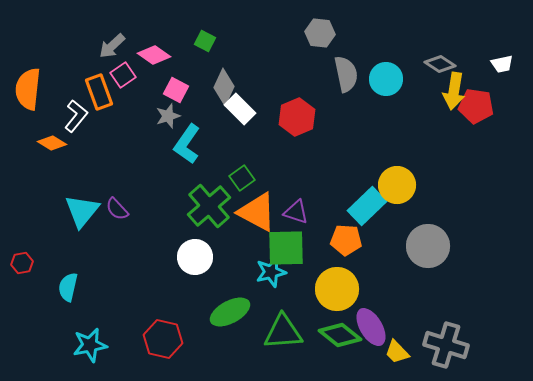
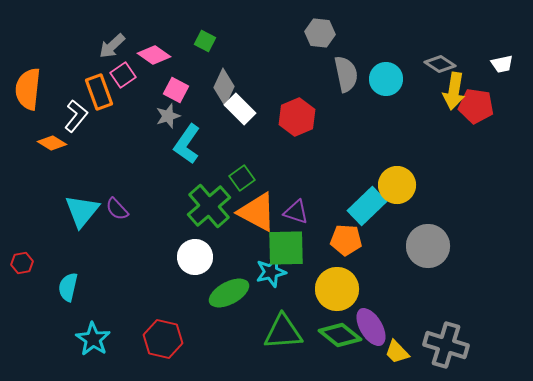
green ellipse at (230, 312): moved 1 px left, 19 px up
cyan star at (90, 345): moved 3 px right, 6 px up; rotated 28 degrees counterclockwise
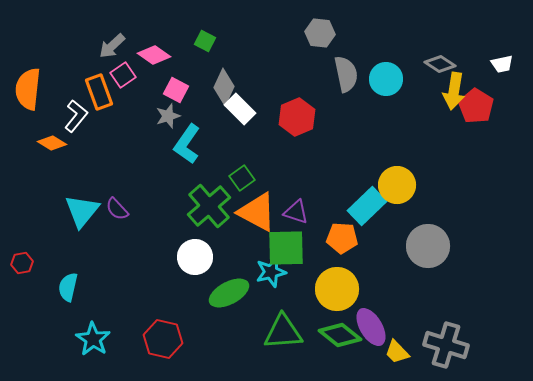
red pentagon at (476, 106): rotated 24 degrees clockwise
orange pentagon at (346, 240): moved 4 px left, 2 px up
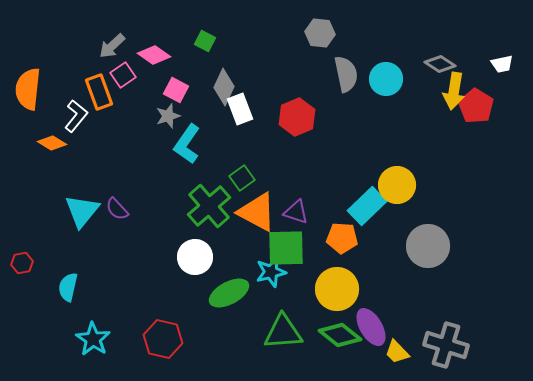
white rectangle at (240, 109): rotated 24 degrees clockwise
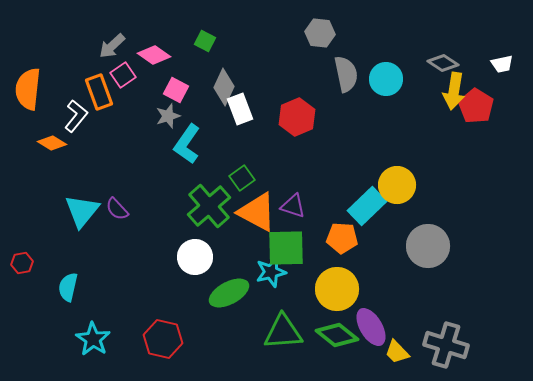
gray diamond at (440, 64): moved 3 px right, 1 px up
purple triangle at (296, 212): moved 3 px left, 6 px up
green diamond at (340, 335): moved 3 px left
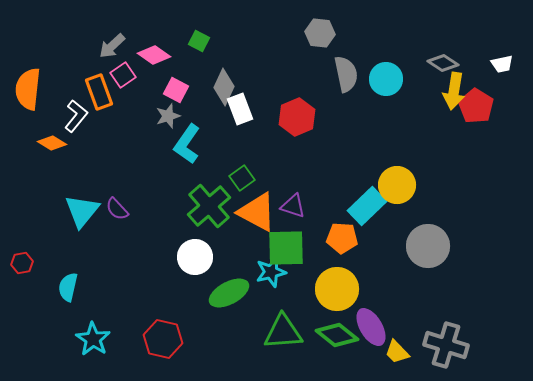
green square at (205, 41): moved 6 px left
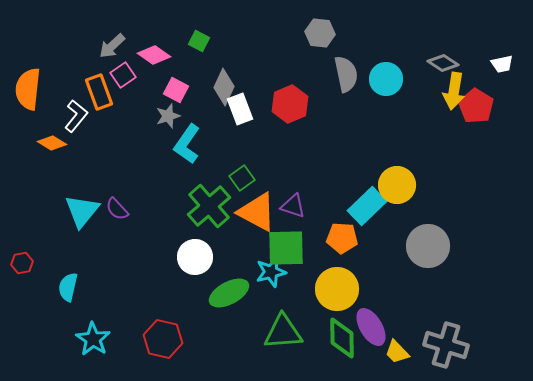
red hexagon at (297, 117): moved 7 px left, 13 px up
green diamond at (337, 335): moved 5 px right, 3 px down; rotated 51 degrees clockwise
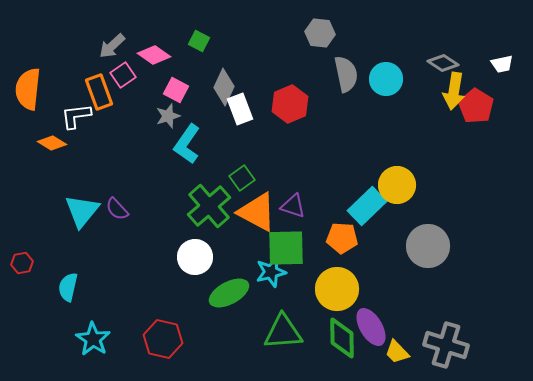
white L-shape at (76, 116): rotated 136 degrees counterclockwise
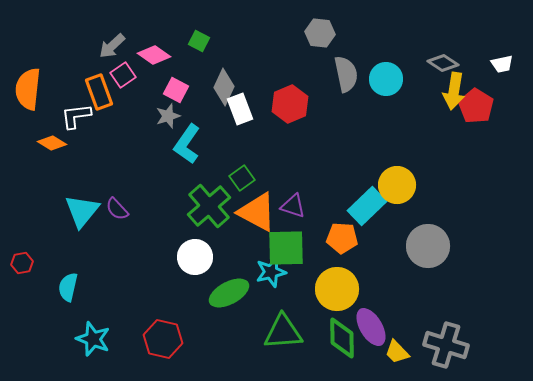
cyan star at (93, 339): rotated 12 degrees counterclockwise
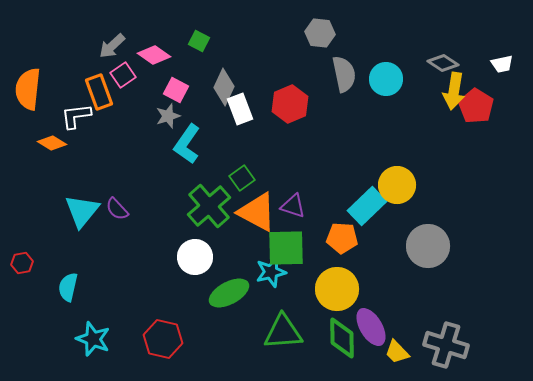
gray semicircle at (346, 74): moved 2 px left
